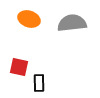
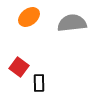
orange ellipse: moved 2 px up; rotated 55 degrees counterclockwise
red square: rotated 24 degrees clockwise
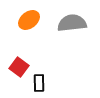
orange ellipse: moved 3 px down
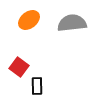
black rectangle: moved 2 px left, 3 px down
